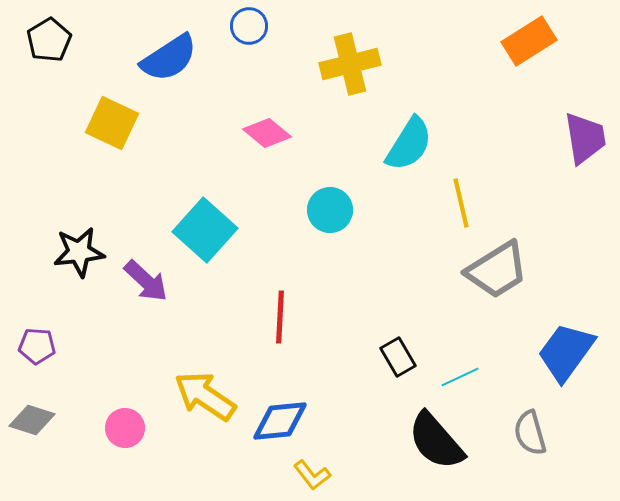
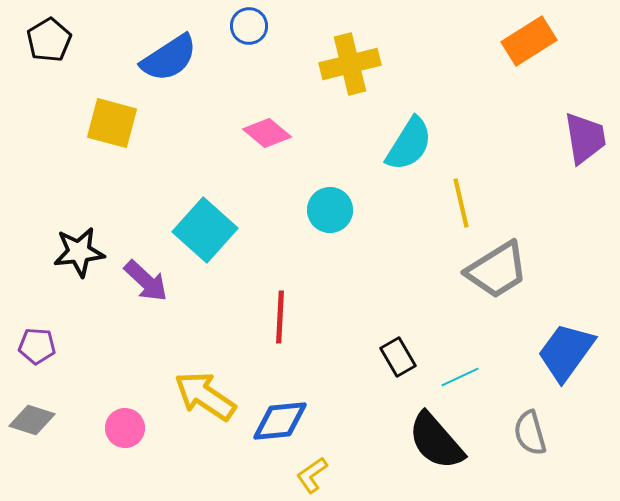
yellow square: rotated 10 degrees counterclockwise
yellow L-shape: rotated 93 degrees clockwise
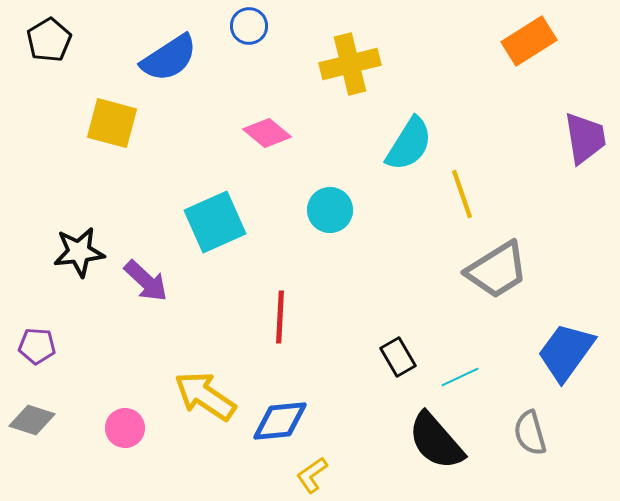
yellow line: moved 1 px right, 9 px up; rotated 6 degrees counterclockwise
cyan square: moved 10 px right, 8 px up; rotated 24 degrees clockwise
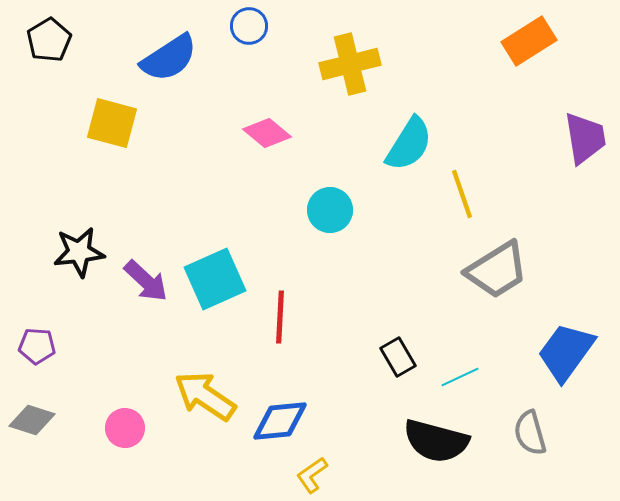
cyan square: moved 57 px down
black semicircle: rotated 34 degrees counterclockwise
